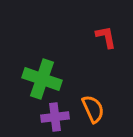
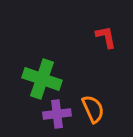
purple cross: moved 2 px right, 3 px up
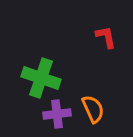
green cross: moved 1 px left, 1 px up
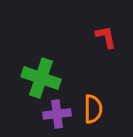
orange semicircle: rotated 24 degrees clockwise
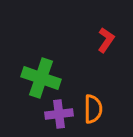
red L-shape: moved 3 px down; rotated 45 degrees clockwise
purple cross: moved 2 px right
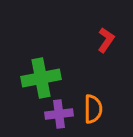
green cross: rotated 30 degrees counterclockwise
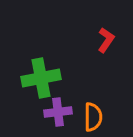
orange semicircle: moved 8 px down
purple cross: moved 1 px left, 2 px up
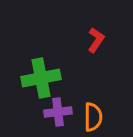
red L-shape: moved 10 px left
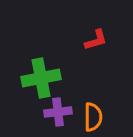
red L-shape: rotated 40 degrees clockwise
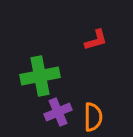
green cross: moved 1 px left, 2 px up
purple cross: rotated 16 degrees counterclockwise
